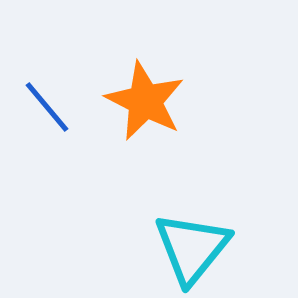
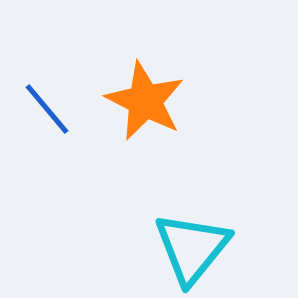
blue line: moved 2 px down
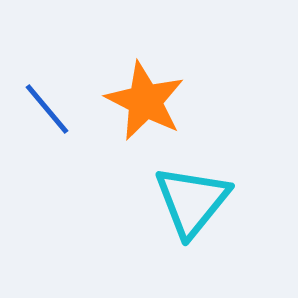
cyan triangle: moved 47 px up
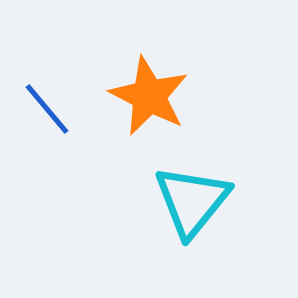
orange star: moved 4 px right, 5 px up
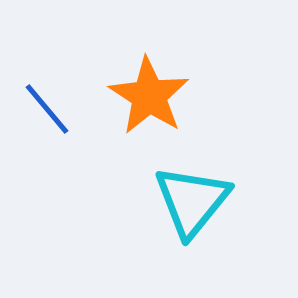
orange star: rotated 6 degrees clockwise
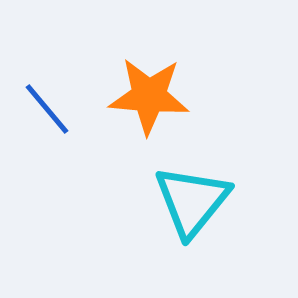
orange star: rotated 28 degrees counterclockwise
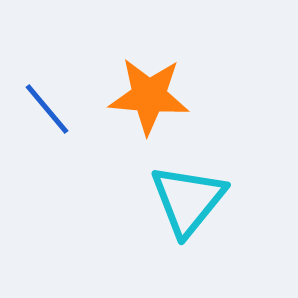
cyan triangle: moved 4 px left, 1 px up
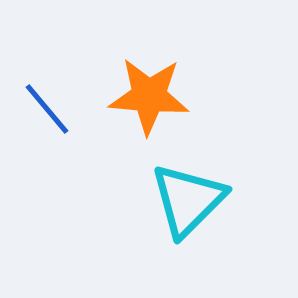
cyan triangle: rotated 6 degrees clockwise
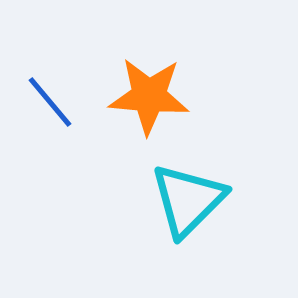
blue line: moved 3 px right, 7 px up
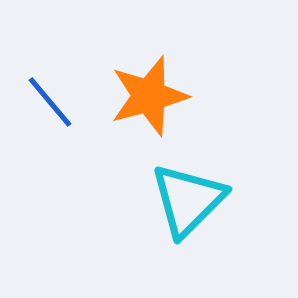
orange star: rotated 20 degrees counterclockwise
